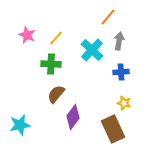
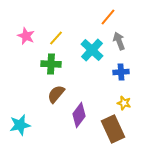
pink star: moved 1 px left, 1 px down
gray arrow: rotated 30 degrees counterclockwise
purple diamond: moved 6 px right, 2 px up
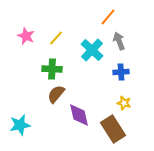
green cross: moved 1 px right, 5 px down
purple diamond: rotated 50 degrees counterclockwise
brown rectangle: rotated 8 degrees counterclockwise
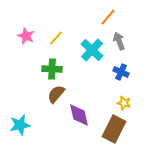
blue cross: rotated 28 degrees clockwise
brown rectangle: moved 1 px right; rotated 60 degrees clockwise
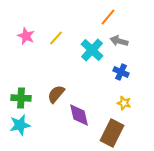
gray arrow: rotated 54 degrees counterclockwise
green cross: moved 31 px left, 29 px down
brown rectangle: moved 2 px left, 4 px down
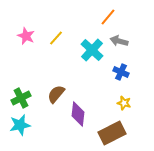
green cross: rotated 30 degrees counterclockwise
purple diamond: moved 1 px left, 1 px up; rotated 20 degrees clockwise
brown rectangle: rotated 36 degrees clockwise
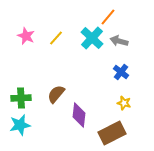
cyan cross: moved 12 px up
blue cross: rotated 14 degrees clockwise
green cross: rotated 24 degrees clockwise
purple diamond: moved 1 px right, 1 px down
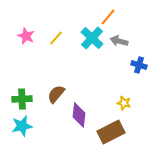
blue cross: moved 18 px right, 7 px up; rotated 21 degrees counterclockwise
green cross: moved 1 px right, 1 px down
cyan star: moved 2 px right, 1 px down
brown rectangle: moved 1 px left, 1 px up
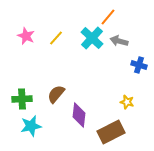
yellow star: moved 3 px right, 1 px up
cyan star: moved 9 px right
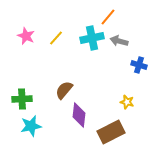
cyan cross: rotated 35 degrees clockwise
brown semicircle: moved 8 px right, 4 px up
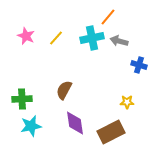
brown semicircle: rotated 12 degrees counterclockwise
yellow star: rotated 16 degrees counterclockwise
purple diamond: moved 4 px left, 8 px down; rotated 15 degrees counterclockwise
